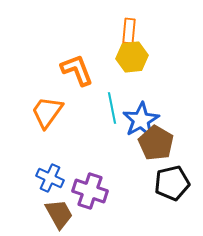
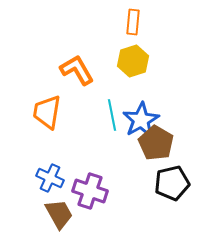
orange rectangle: moved 4 px right, 9 px up
yellow hexagon: moved 1 px right, 4 px down; rotated 12 degrees counterclockwise
orange L-shape: rotated 9 degrees counterclockwise
cyan line: moved 7 px down
orange trapezoid: rotated 27 degrees counterclockwise
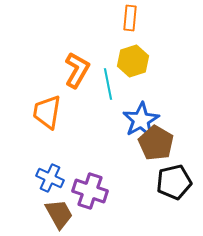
orange rectangle: moved 3 px left, 4 px up
orange L-shape: rotated 60 degrees clockwise
cyan line: moved 4 px left, 31 px up
black pentagon: moved 2 px right, 1 px up
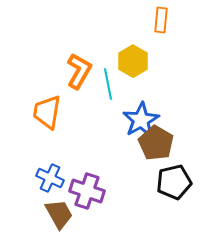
orange rectangle: moved 31 px right, 2 px down
yellow hexagon: rotated 12 degrees counterclockwise
orange L-shape: moved 2 px right, 1 px down
purple cross: moved 3 px left
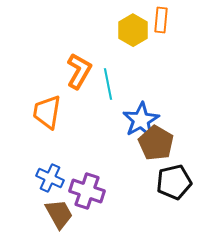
yellow hexagon: moved 31 px up
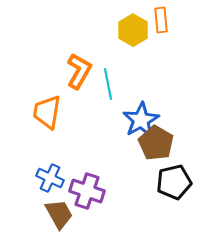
orange rectangle: rotated 10 degrees counterclockwise
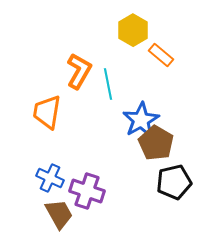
orange rectangle: moved 35 px down; rotated 45 degrees counterclockwise
